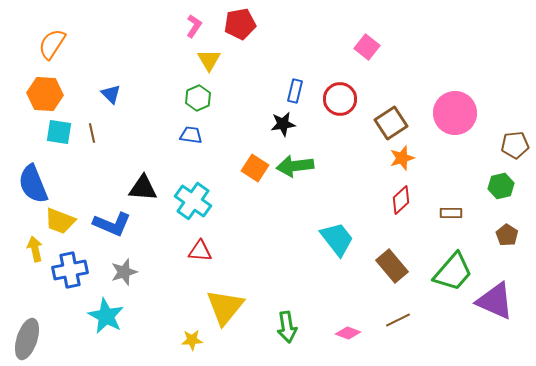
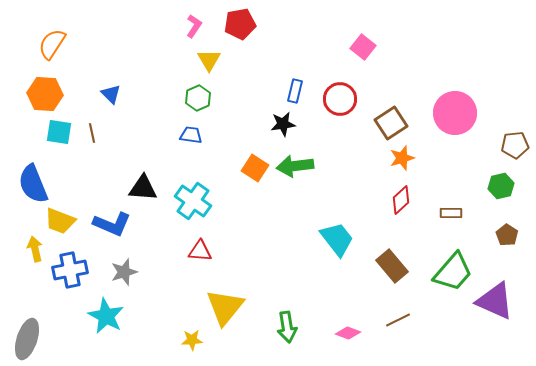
pink square at (367, 47): moved 4 px left
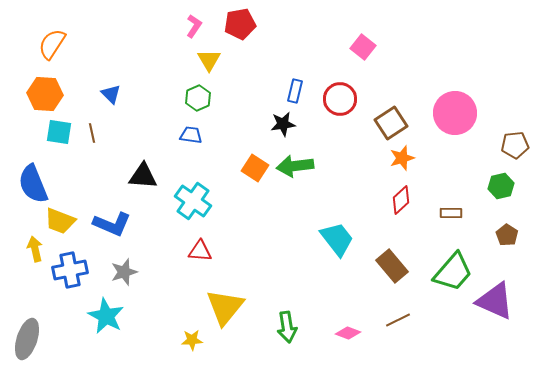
black triangle at (143, 188): moved 12 px up
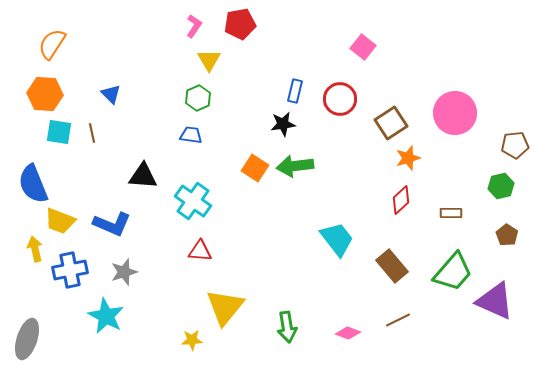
orange star at (402, 158): moved 6 px right
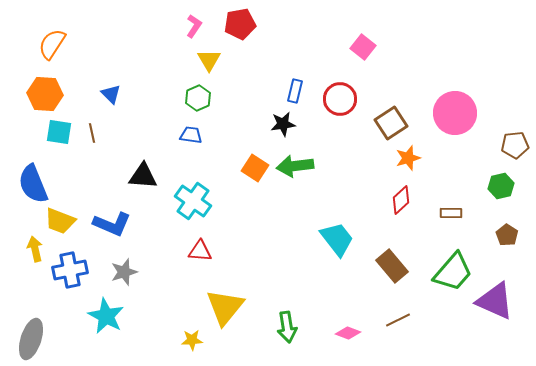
gray ellipse at (27, 339): moved 4 px right
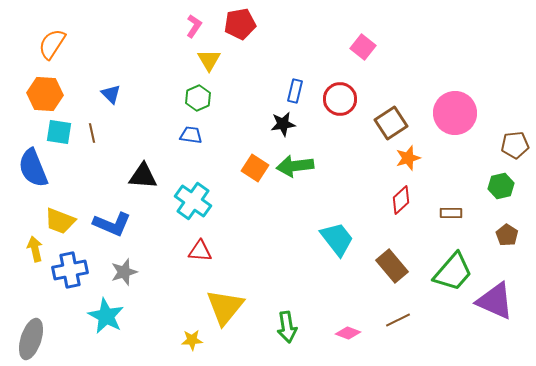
blue semicircle at (33, 184): moved 16 px up
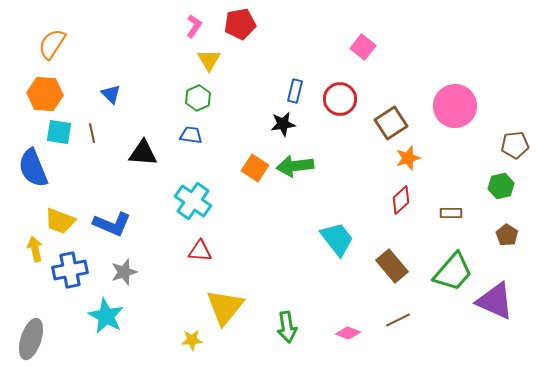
pink circle at (455, 113): moved 7 px up
black triangle at (143, 176): moved 23 px up
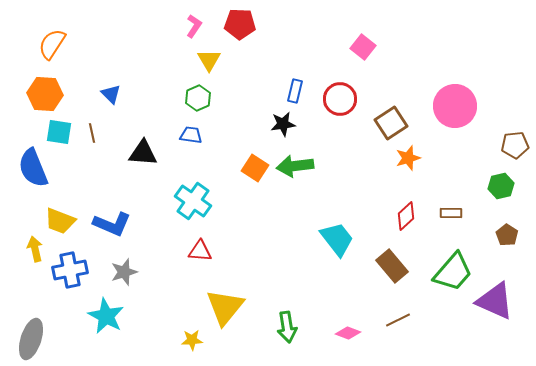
red pentagon at (240, 24): rotated 12 degrees clockwise
red diamond at (401, 200): moved 5 px right, 16 px down
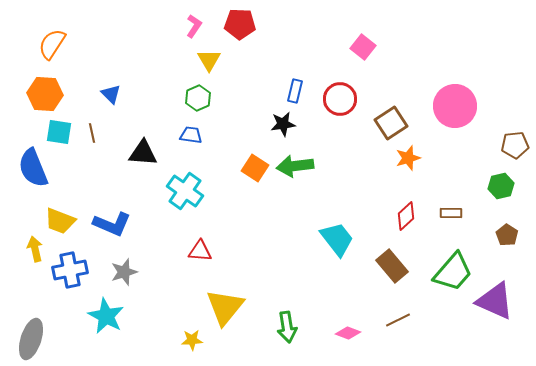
cyan cross at (193, 201): moved 8 px left, 10 px up
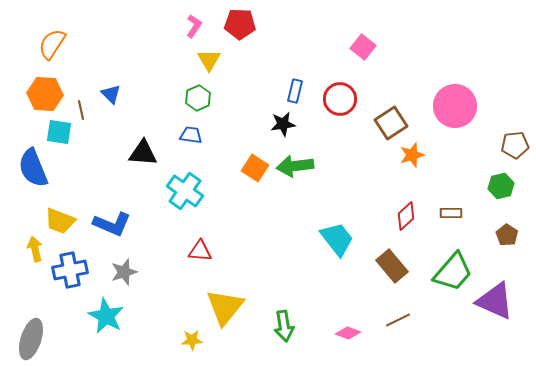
brown line at (92, 133): moved 11 px left, 23 px up
orange star at (408, 158): moved 4 px right, 3 px up
green arrow at (287, 327): moved 3 px left, 1 px up
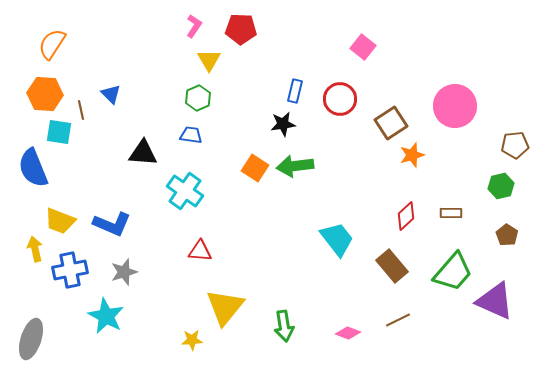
red pentagon at (240, 24): moved 1 px right, 5 px down
